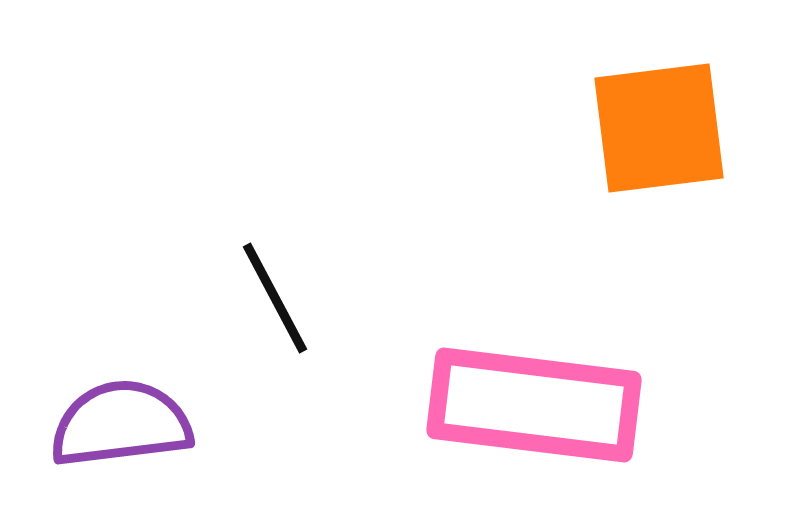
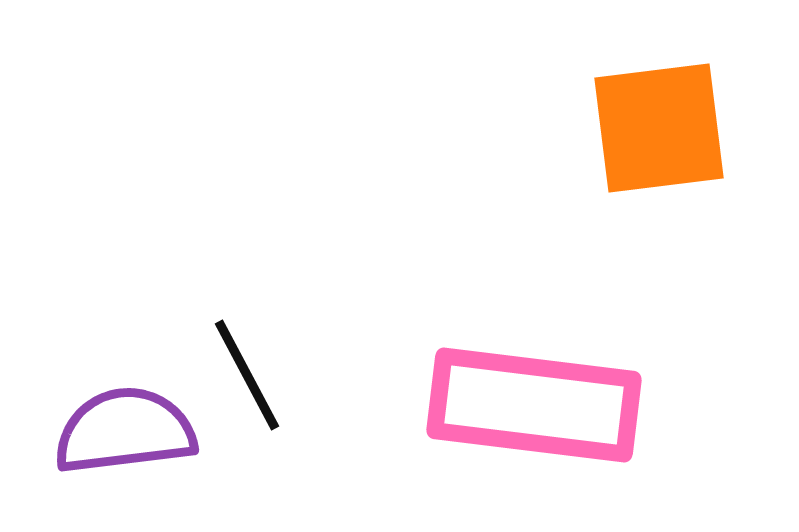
black line: moved 28 px left, 77 px down
purple semicircle: moved 4 px right, 7 px down
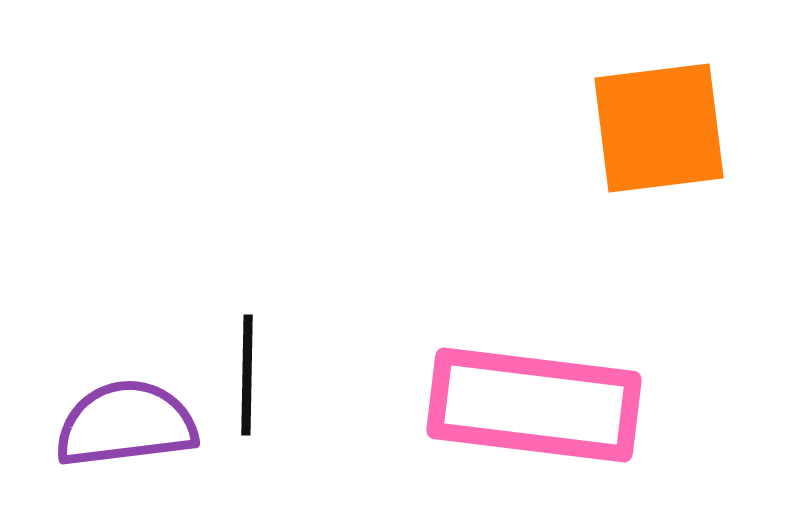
black line: rotated 29 degrees clockwise
purple semicircle: moved 1 px right, 7 px up
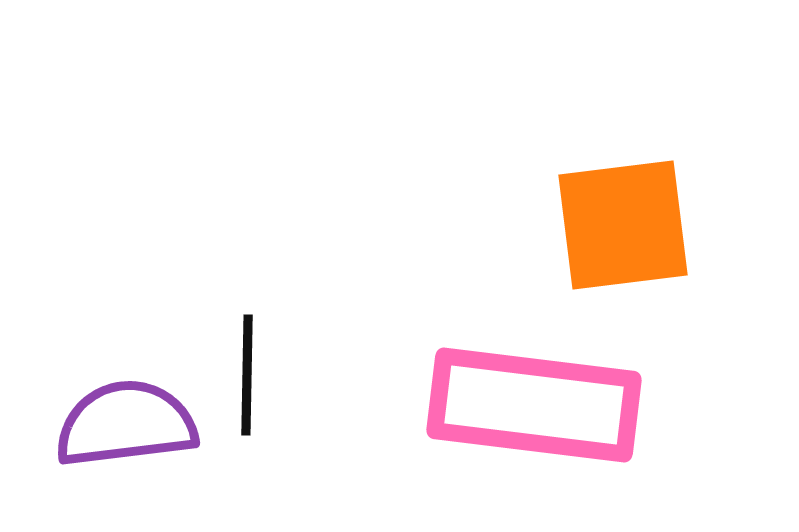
orange square: moved 36 px left, 97 px down
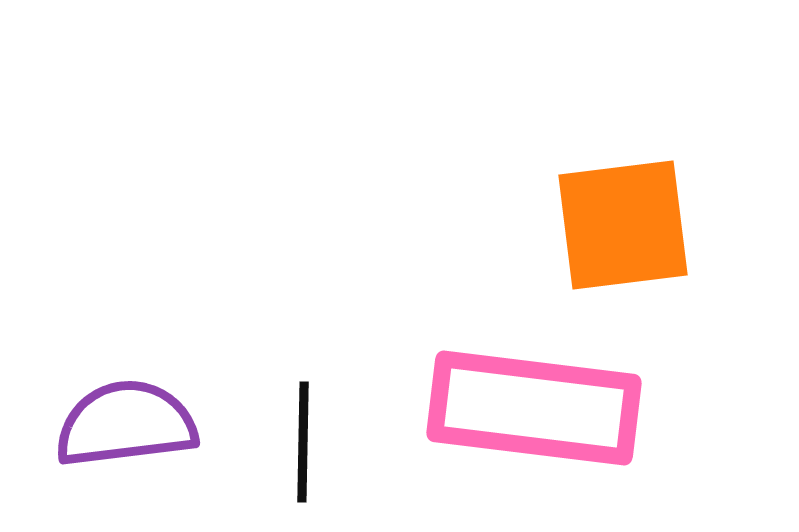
black line: moved 56 px right, 67 px down
pink rectangle: moved 3 px down
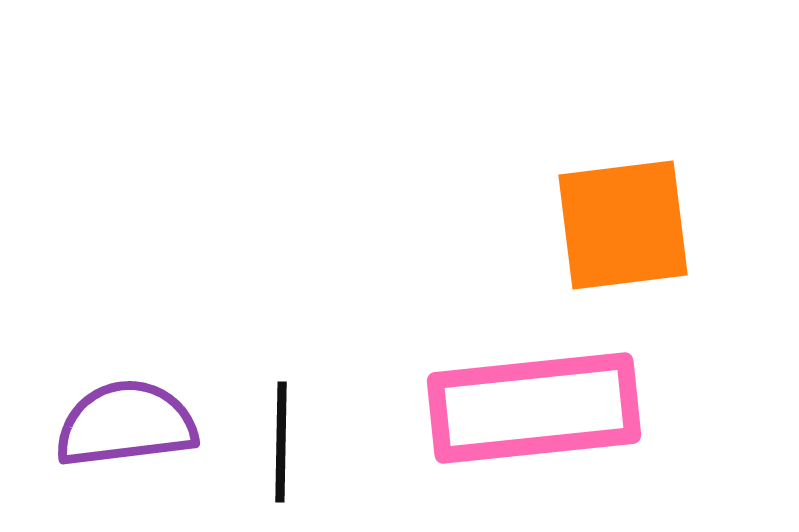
pink rectangle: rotated 13 degrees counterclockwise
black line: moved 22 px left
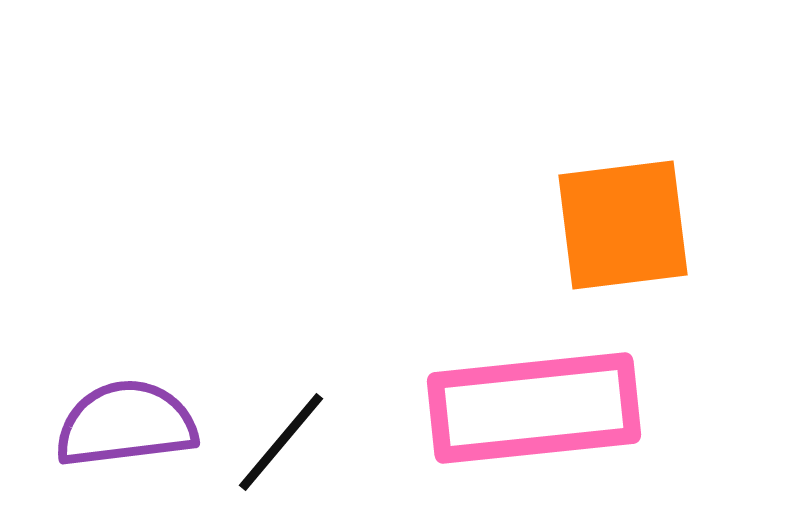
black line: rotated 39 degrees clockwise
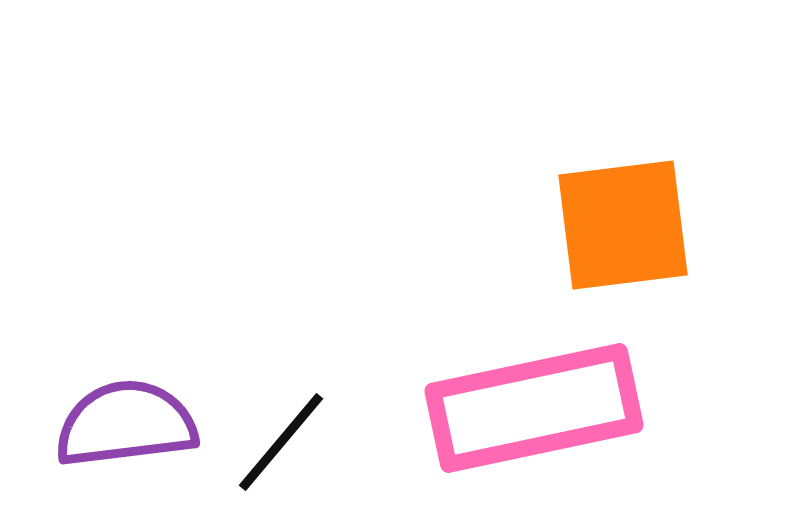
pink rectangle: rotated 6 degrees counterclockwise
